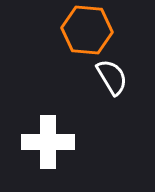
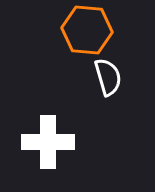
white semicircle: moved 4 px left; rotated 15 degrees clockwise
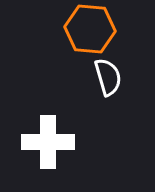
orange hexagon: moved 3 px right, 1 px up
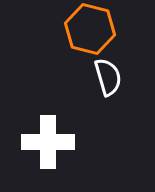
orange hexagon: rotated 9 degrees clockwise
